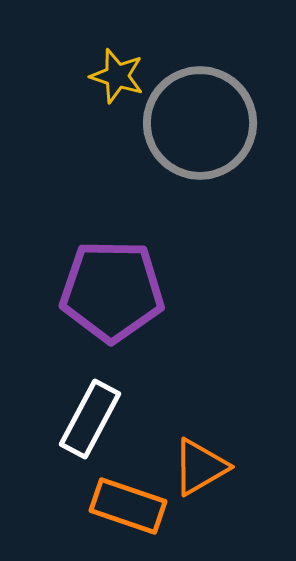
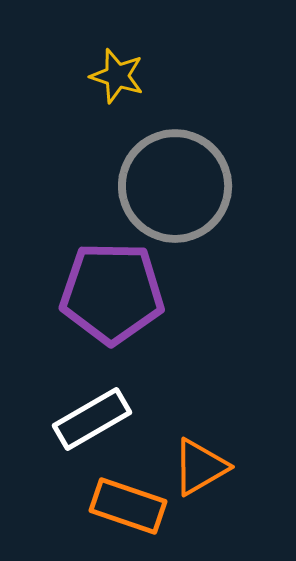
gray circle: moved 25 px left, 63 px down
purple pentagon: moved 2 px down
white rectangle: moved 2 px right; rotated 32 degrees clockwise
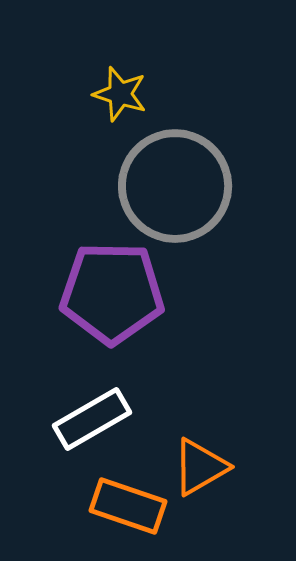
yellow star: moved 3 px right, 18 px down
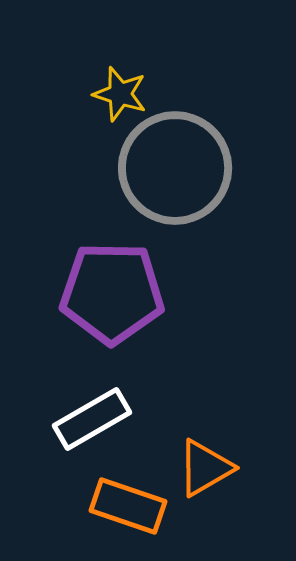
gray circle: moved 18 px up
orange triangle: moved 5 px right, 1 px down
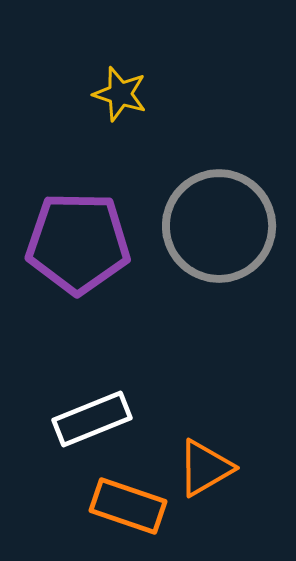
gray circle: moved 44 px right, 58 px down
purple pentagon: moved 34 px left, 50 px up
white rectangle: rotated 8 degrees clockwise
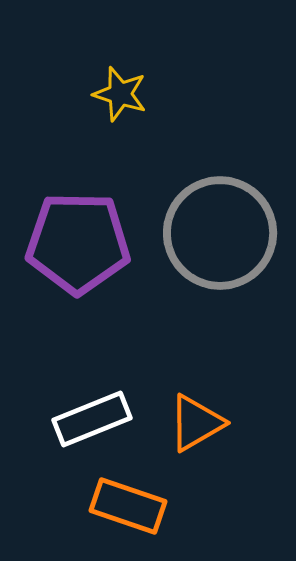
gray circle: moved 1 px right, 7 px down
orange triangle: moved 9 px left, 45 px up
